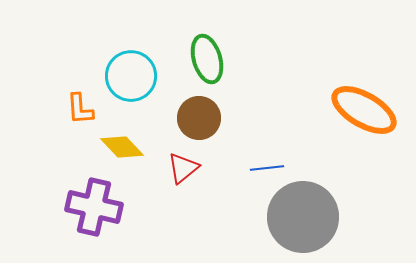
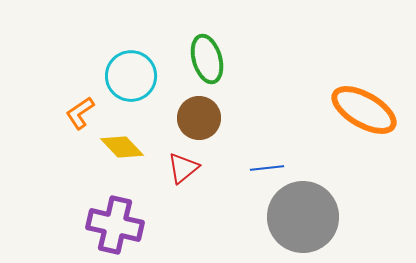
orange L-shape: moved 4 px down; rotated 60 degrees clockwise
purple cross: moved 21 px right, 18 px down
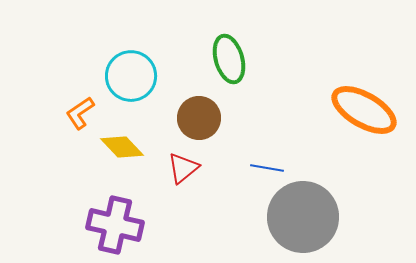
green ellipse: moved 22 px right
blue line: rotated 16 degrees clockwise
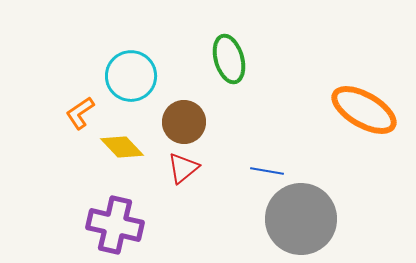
brown circle: moved 15 px left, 4 px down
blue line: moved 3 px down
gray circle: moved 2 px left, 2 px down
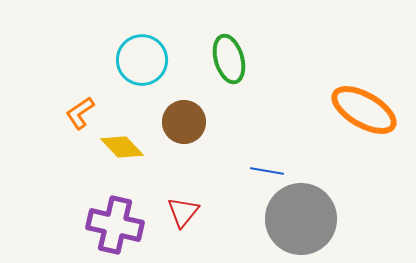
cyan circle: moved 11 px right, 16 px up
red triangle: moved 44 px down; rotated 12 degrees counterclockwise
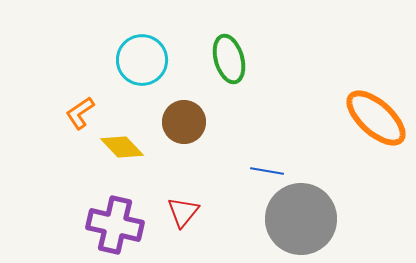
orange ellipse: moved 12 px right, 8 px down; rotated 12 degrees clockwise
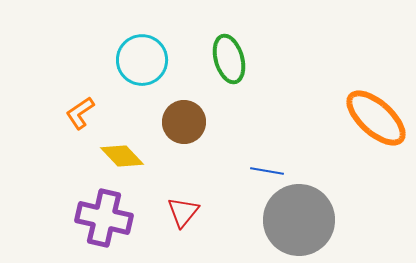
yellow diamond: moved 9 px down
gray circle: moved 2 px left, 1 px down
purple cross: moved 11 px left, 7 px up
